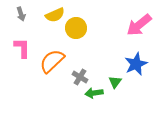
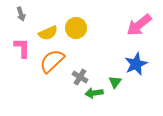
yellow semicircle: moved 7 px left, 18 px down
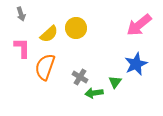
yellow semicircle: moved 1 px right, 1 px down; rotated 18 degrees counterclockwise
orange semicircle: moved 7 px left, 6 px down; rotated 28 degrees counterclockwise
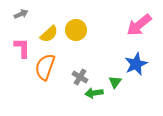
gray arrow: rotated 96 degrees counterclockwise
yellow circle: moved 2 px down
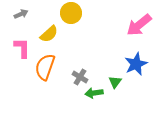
yellow circle: moved 5 px left, 17 px up
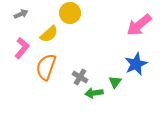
yellow circle: moved 1 px left
pink L-shape: rotated 40 degrees clockwise
orange semicircle: moved 1 px right
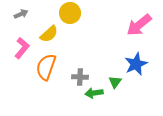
gray cross: rotated 28 degrees counterclockwise
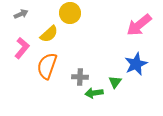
orange semicircle: moved 1 px right, 1 px up
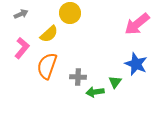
pink arrow: moved 2 px left, 1 px up
blue star: rotated 25 degrees counterclockwise
gray cross: moved 2 px left
green arrow: moved 1 px right, 1 px up
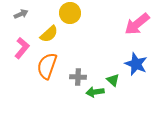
green triangle: moved 2 px left, 2 px up; rotated 24 degrees counterclockwise
